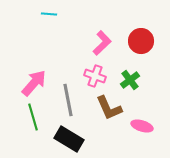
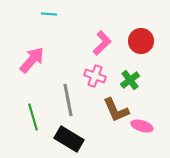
pink arrow: moved 2 px left, 23 px up
brown L-shape: moved 7 px right, 2 px down
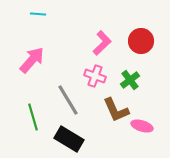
cyan line: moved 11 px left
gray line: rotated 20 degrees counterclockwise
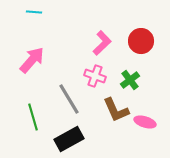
cyan line: moved 4 px left, 2 px up
gray line: moved 1 px right, 1 px up
pink ellipse: moved 3 px right, 4 px up
black rectangle: rotated 60 degrees counterclockwise
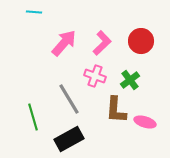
pink arrow: moved 32 px right, 17 px up
brown L-shape: rotated 28 degrees clockwise
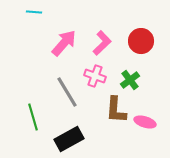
gray line: moved 2 px left, 7 px up
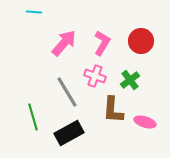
pink L-shape: rotated 15 degrees counterclockwise
brown L-shape: moved 3 px left
black rectangle: moved 6 px up
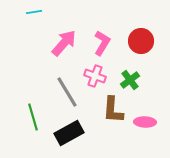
cyan line: rotated 14 degrees counterclockwise
pink ellipse: rotated 15 degrees counterclockwise
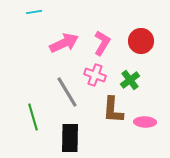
pink arrow: rotated 24 degrees clockwise
pink cross: moved 1 px up
black rectangle: moved 1 px right, 5 px down; rotated 60 degrees counterclockwise
